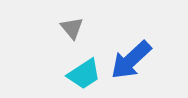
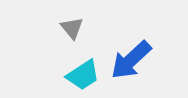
cyan trapezoid: moved 1 px left, 1 px down
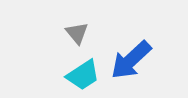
gray triangle: moved 5 px right, 5 px down
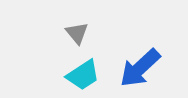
blue arrow: moved 9 px right, 8 px down
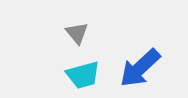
cyan trapezoid: rotated 18 degrees clockwise
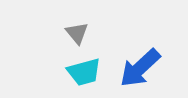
cyan trapezoid: moved 1 px right, 3 px up
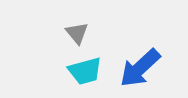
cyan trapezoid: moved 1 px right, 1 px up
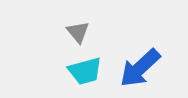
gray triangle: moved 1 px right, 1 px up
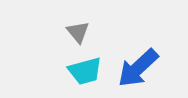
blue arrow: moved 2 px left
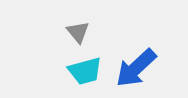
blue arrow: moved 2 px left
